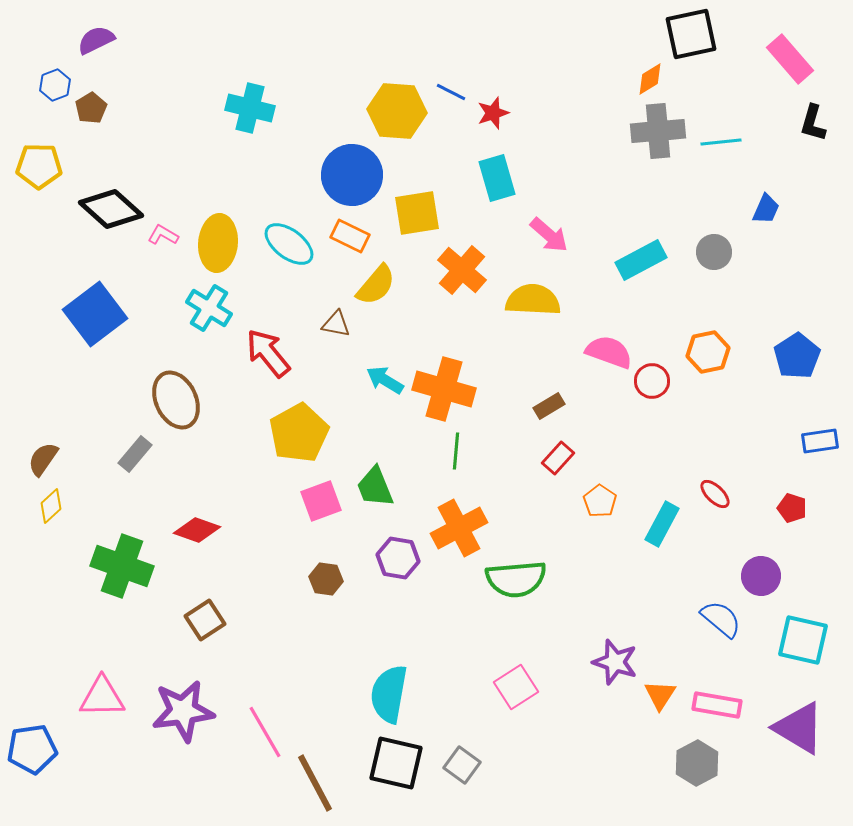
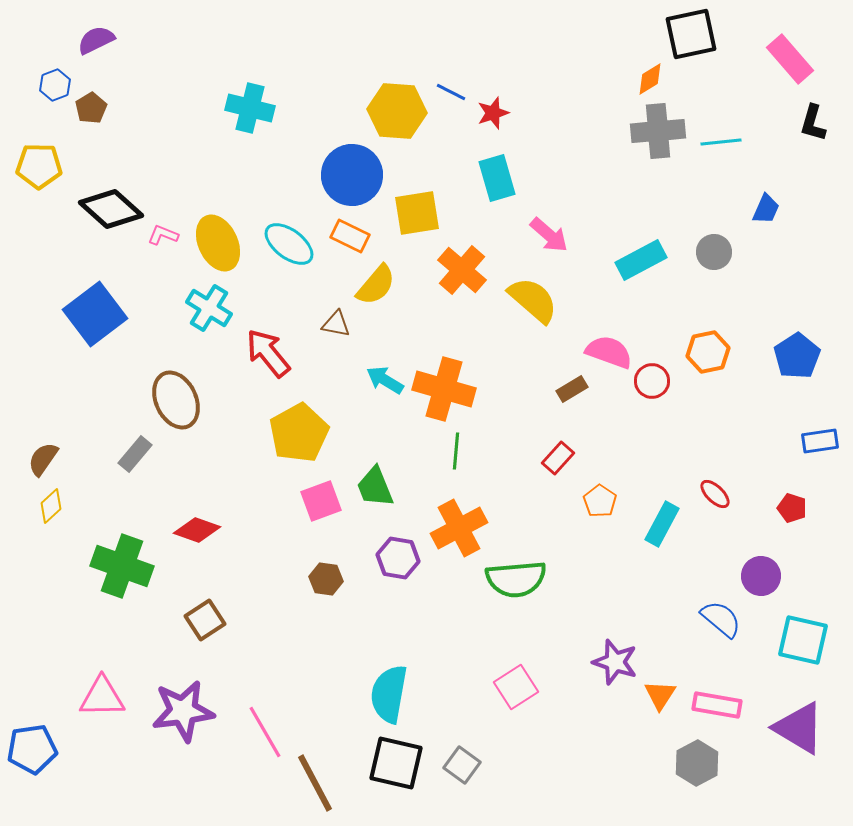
pink L-shape at (163, 235): rotated 8 degrees counterclockwise
yellow ellipse at (218, 243): rotated 30 degrees counterclockwise
yellow semicircle at (533, 300): rotated 38 degrees clockwise
brown rectangle at (549, 406): moved 23 px right, 17 px up
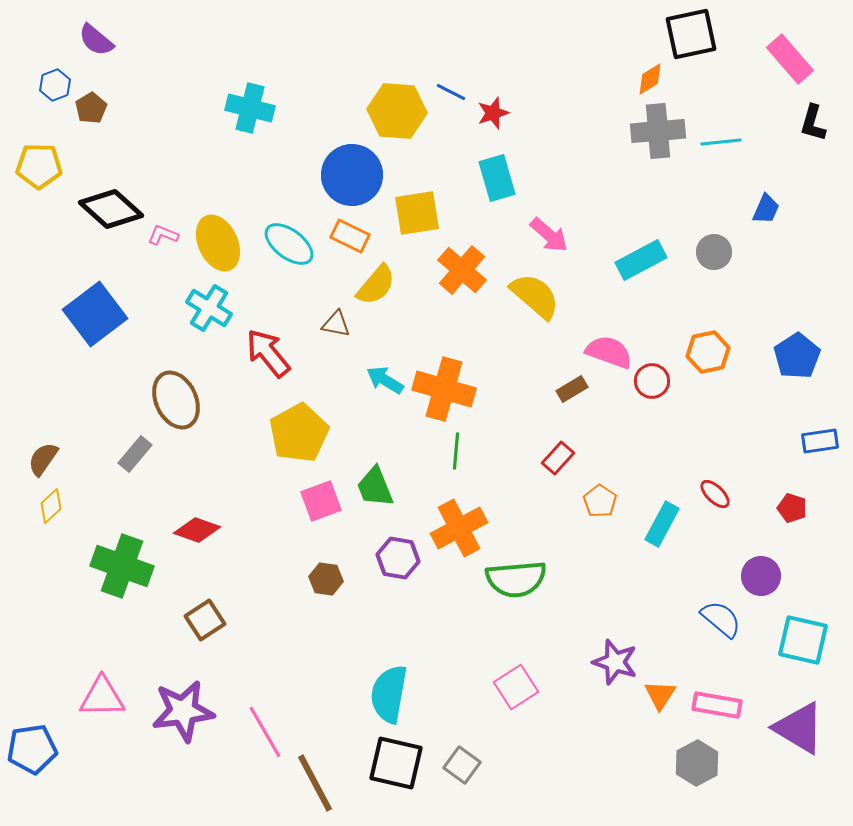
purple semicircle at (96, 40): rotated 114 degrees counterclockwise
yellow semicircle at (533, 300): moved 2 px right, 4 px up
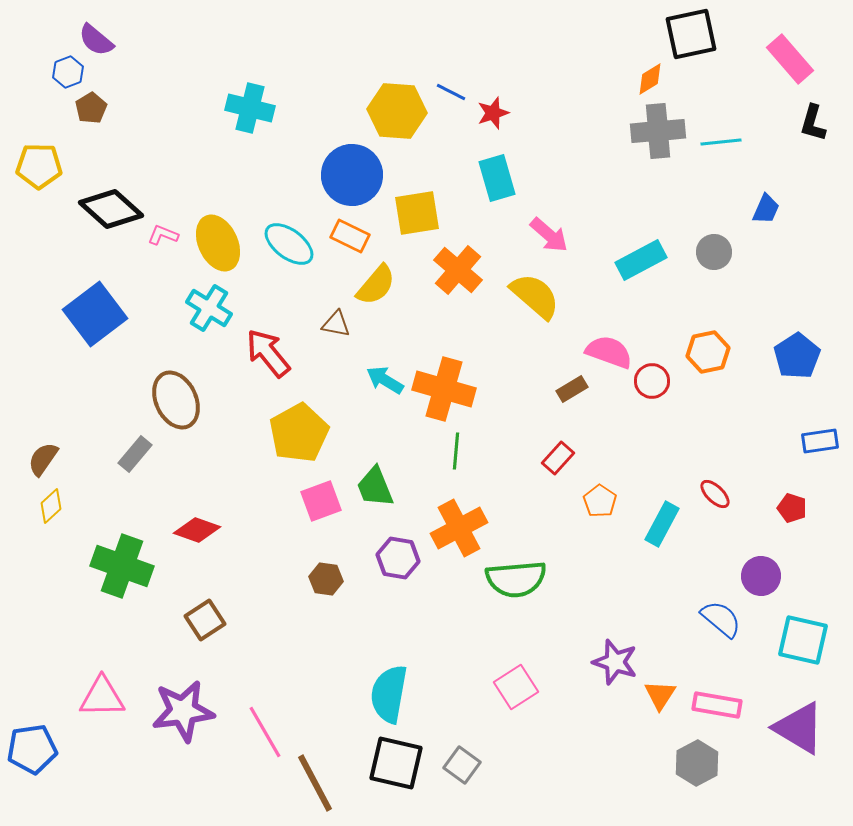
blue hexagon at (55, 85): moved 13 px right, 13 px up
orange cross at (462, 270): moved 4 px left
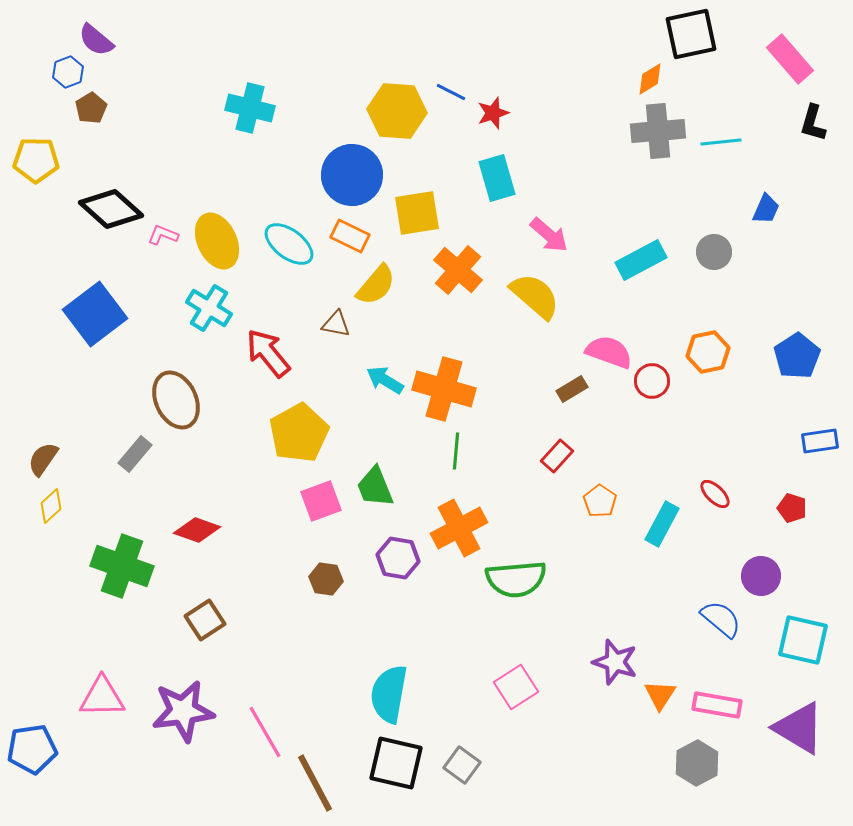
yellow pentagon at (39, 166): moved 3 px left, 6 px up
yellow ellipse at (218, 243): moved 1 px left, 2 px up
red rectangle at (558, 458): moved 1 px left, 2 px up
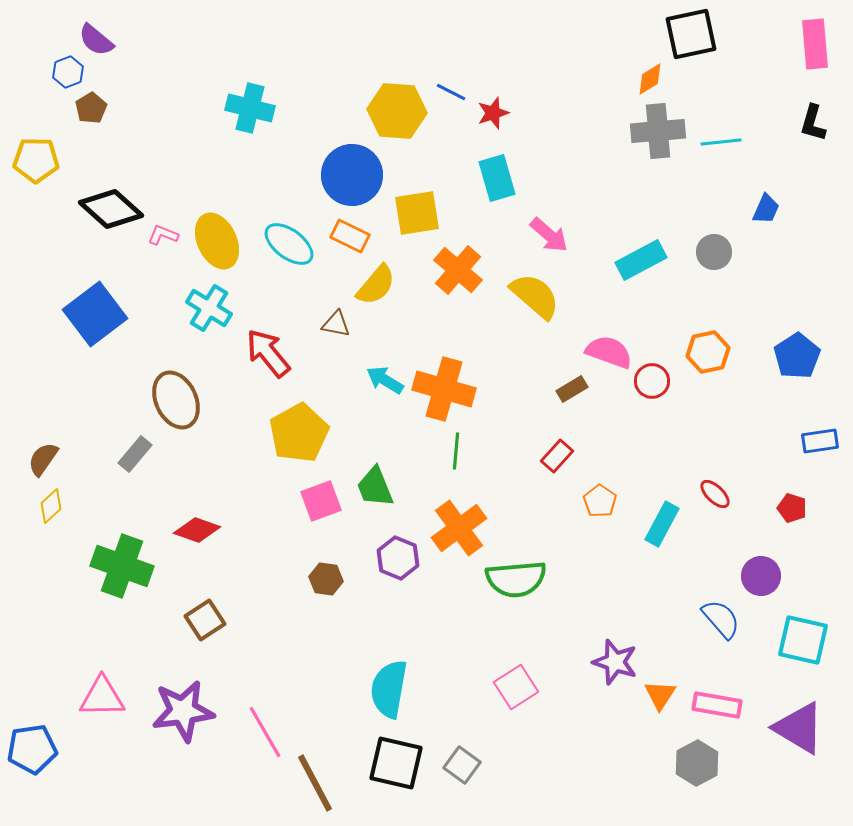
pink rectangle at (790, 59): moved 25 px right, 15 px up; rotated 36 degrees clockwise
orange cross at (459, 528): rotated 8 degrees counterclockwise
purple hexagon at (398, 558): rotated 12 degrees clockwise
blue semicircle at (721, 619): rotated 9 degrees clockwise
cyan semicircle at (389, 694): moved 5 px up
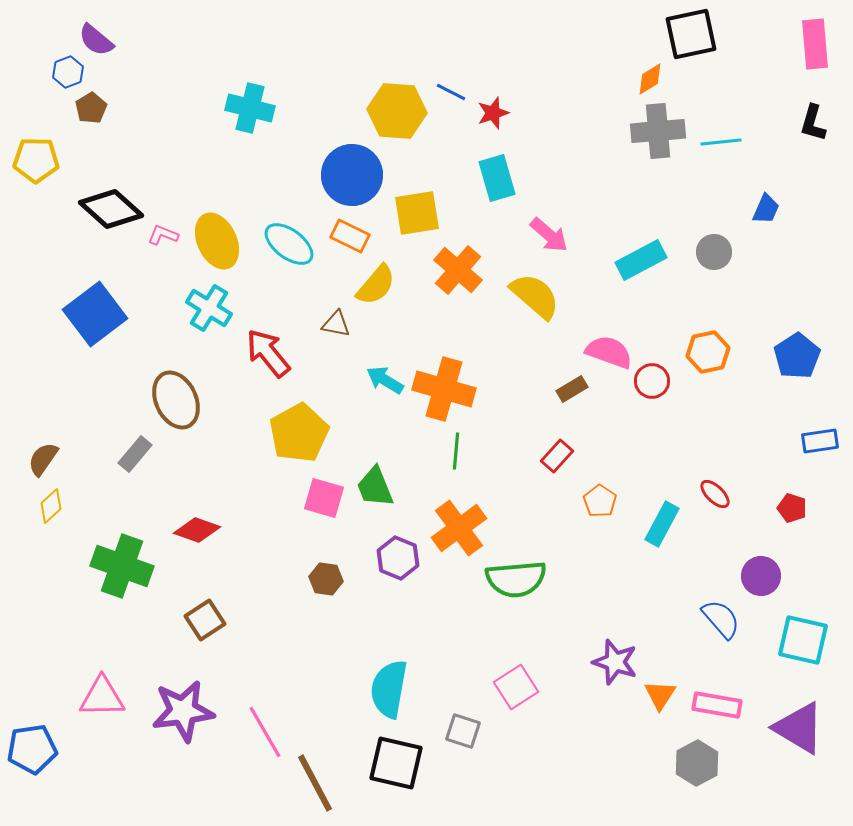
pink square at (321, 501): moved 3 px right, 3 px up; rotated 36 degrees clockwise
gray square at (462, 765): moved 1 px right, 34 px up; rotated 18 degrees counterclockwise
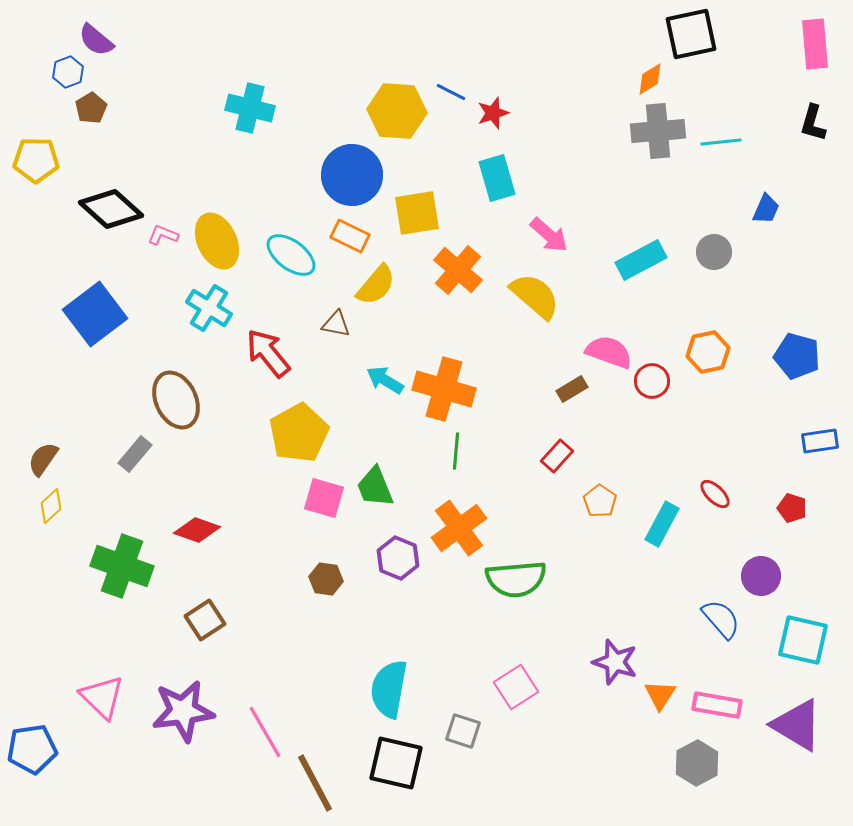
cyan ellipse at (289, 244): moved 2 px right, 11 px down
blue pentagon at (797, 356): rotated 24 degrees counterclockwise
pink triangle at (102, 697): rotated 45 degrees clockwise
purple triangle at (799, 728): moved 2 px left, 3 px up
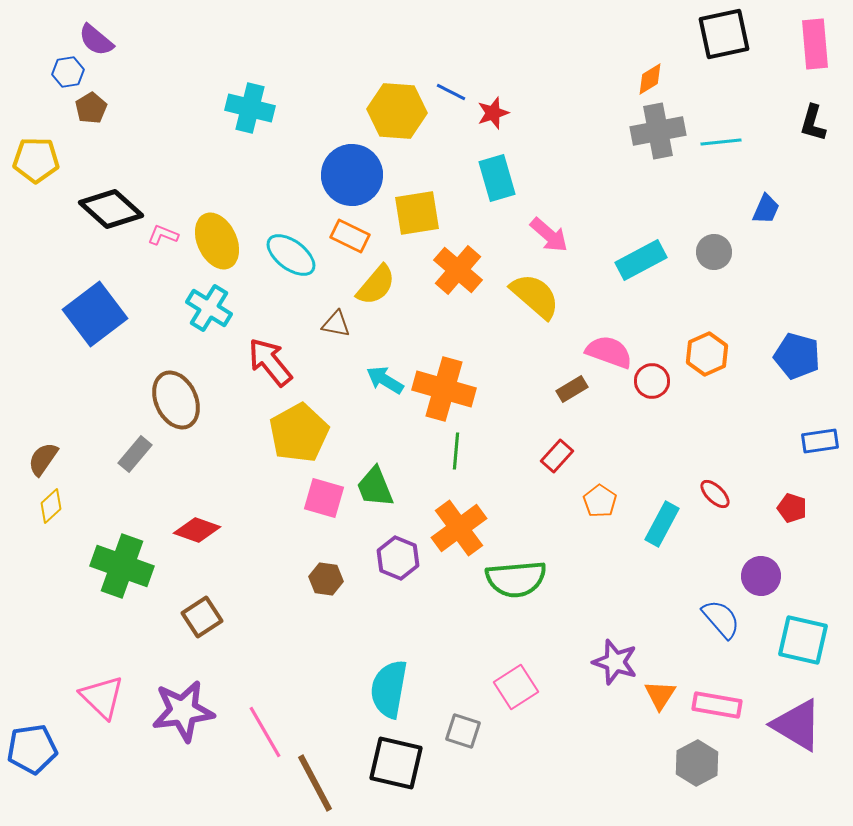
black square at (691, 34): moved 33 px right
blue hexagon at (68, 72): rotated 12 degrees clockwise
gray cross at (658, 131): rotated 6 degrees counterclockwise
orange hexagon at (708, 352): moved 1 px left, 2 px down; rotated 12 degrees counterclockwise
red arrow at (268, 353): moved 2 px right, 9 px down
brown square at (205, 620): moved 3 px left, 3 px up
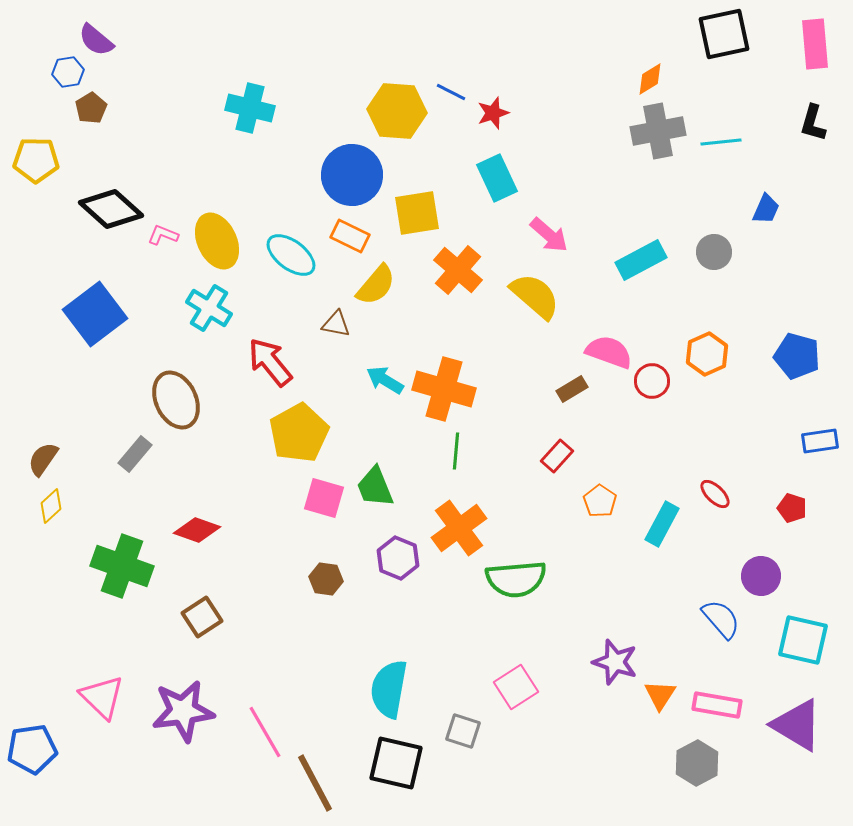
cyan rectangle at (497, 178): rotated 9 degrees counterclockwise
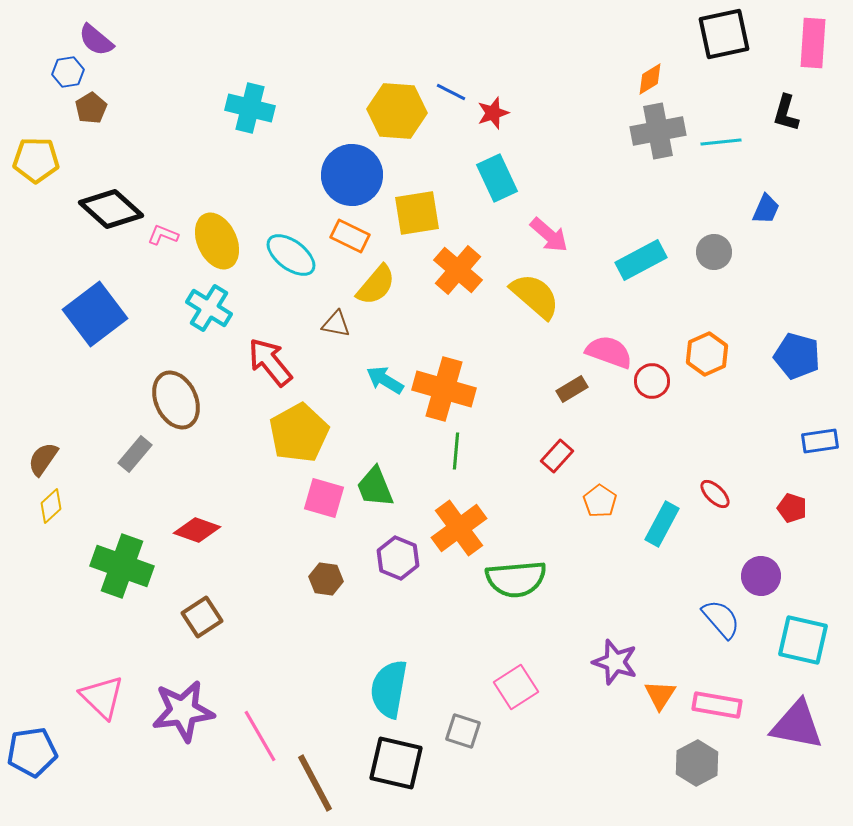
pink rectangle at (815, 44): moved 2 px left, 1 px up; rotated 9 degrees clockwise
black L-shape at (813, 123): moved 27 px left, 10 px up
purple triangle at (797, 725): rotated 20 degrees counterclockwise
pink line at (265, 732): moved 5 px left, 4 px down
blue pentagon at (32, 749): moved 3 px down
